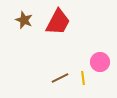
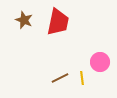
red trapezoid: rotated 16 degrees counterclockwise
yellow line: moved 1 px left
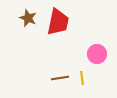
brown star: moved 4 px right, 2 px up
pink circle: moved 3 px left, 8 px up
brown line: rotated 18 degrees clockwise
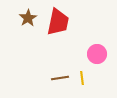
brown star: rotated 18 degrees clockwise
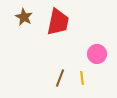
brown star: moved 4 px left, 1 px up; rotated 12 degrees counterclockwise
brown line: rotated 60 degrees counterclockwise
